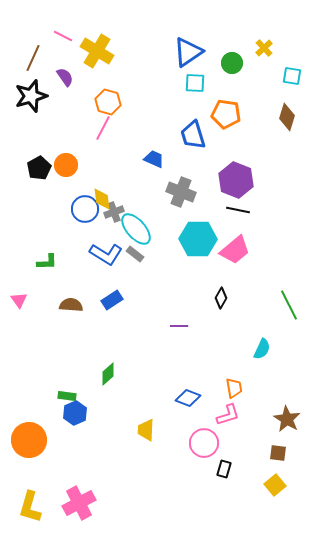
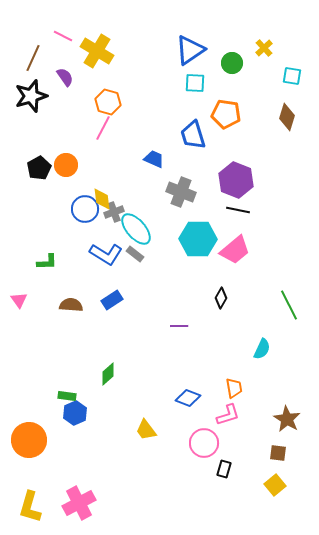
blue triangle at (188, 52): moved 2 px right, 2 px up
yellow trapezoid at (146, 430): rotated 40 degrees counterclockwise
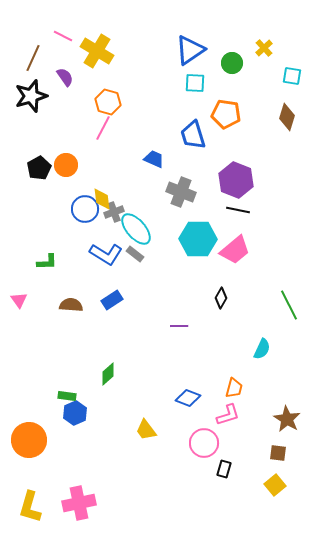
orange trapezoid at (234, 388): rotated 25 degrees clockwise
pink cross at (79, 503): rotated 16 degrees clockwise
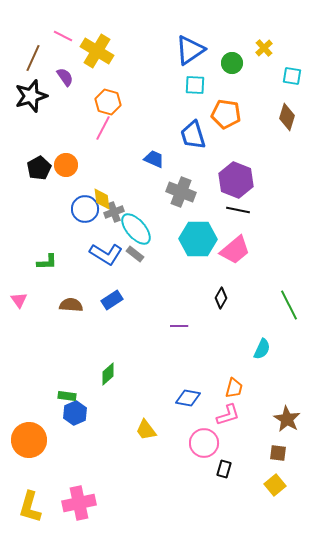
cyan square at (195, 83): moved 2 px down
blue diamond at (188, 398): rotated 10 degrees counterclockwise
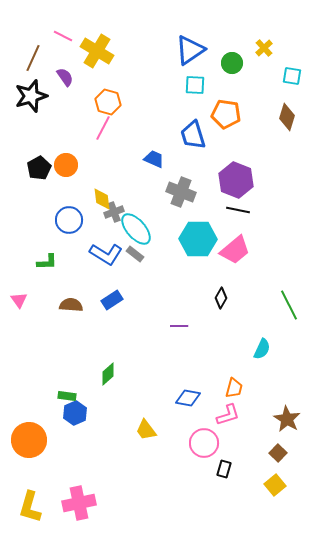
blue circle at (85, 209): moved 16 px left, 11 px down
brown square at (278, 453): rotated 36 degrees clockwise
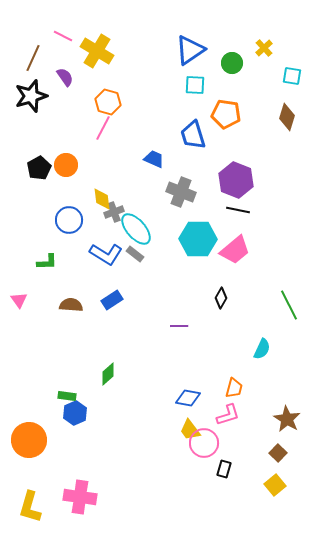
yellow trapezoid at (146, 430): moved 44 px right
pink cross at (79, 503): moved 1 px right, 6 px up; rotated 20 degrees clockwise
